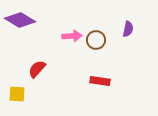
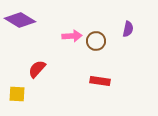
brown circle: moved 1 px down
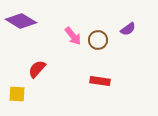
purple diamond: moved 1 px right, 1 px down
purple semicircle: rotated 42 degrees clockwise
pink arrow: moved 1 px right; rotated 54 degrees clockwise
brown circle: moved 2 px right, 1 px up
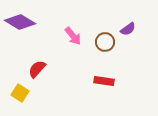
purple diamond: moved 1 px left, 1 px down
brown circle: moved 7 px right, 2 px down
red rectangle: moved 4 px right
yellow square: moved 3 px right, 1 px up; rotated 30 degrees clockwise
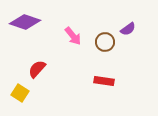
purple diamond: moved 5 px right; rotated 12 degrees counterclockwise
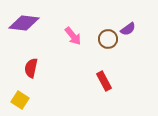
purple diamond: moved 1 px left, 1 px down; rotated 12 degrees counterclockwise
brown circle: moved 3 px right, 3 px up
red semicircle: moved 6 px left, 1 px up; rotated 30 degrees counterclockwise
red rectangle: rotated 54 degrees clockwise
yellow square: moved 7 px down
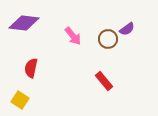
purple semicircle: moved 1 px left
red rectangle: rotated 12 degrees counterclockwise
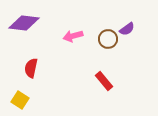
pink arrow: rotated 114 degrees clockwise
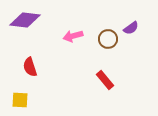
purple diamond: moved 1 px right, 3 px up
purple semicircle: moved 4 px right, 1 px up
red semicircle: moved 1 px left, 1 px up; rotated 30 degrees counterclockwise
red rectangle: moved 1 px right, 1 px up
yellow square: rotated 30 degrees counterclockwise
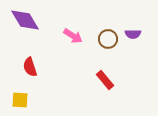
purple diamond: rotated 52 degrees clockwise
purple semicircle: moved 2 px right, 6 px down; rotated 35 degrees clockwise
pink arrow: rotated 132 degrees counterclockwise
